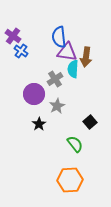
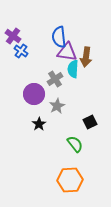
black square: rotated 16 degrees clockwise
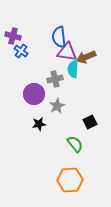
purple cross: rotated 21 degrees counterclockwise
brown arrow: rotated 60 degrees clockwise
gray cross: rotated 21 degrees clockwise
black star: rotated 24 degrees clockwise
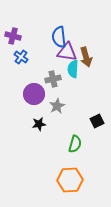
blue cross: moved 6 px down
brown arrow: rotated 84 degrees counterclockwise
gray cross: moved 2 px left
black square: moved 7 px right, 1 px up
green semicircle: rotated 54 degrees clockwise
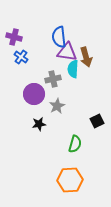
purple cross: moved 1 px right, 1 px down
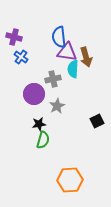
green semicircle: moved 32 px left, 4 px up
